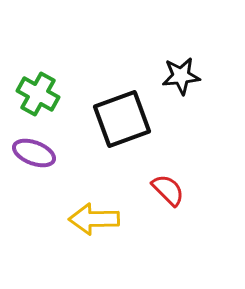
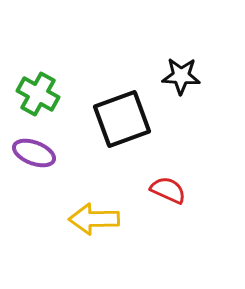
black star: rotated 9 degrees clockwise
red semicircle: rotated 21 degrees counterclockwise
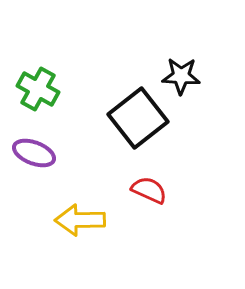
green cross: moved 5 px up
black square: moved 16 px right, 1 px up; rotated 18 degrees counterclockwise
red semicircle: moved 19 px left
yellow arrow: moved 14 px left, 1 px down
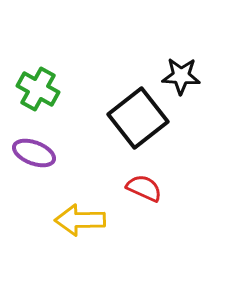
red semicircle: moved 5 px left, 2 px up
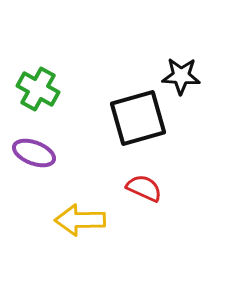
black square: rotated 22 degrees clockwise
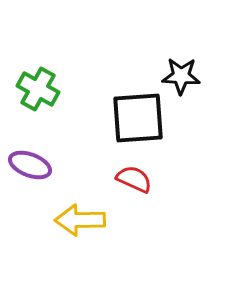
black square: rotated 12 degrees clockwise
purple ellipse: moved 4 px left, 12 px down
red semicircle: moved 10 px left, 9 px up
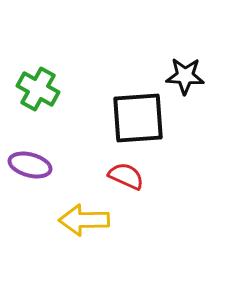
black star: moved 4 px right
purple ellipse: rotated 6 degrees counterclockwise
red semicircle: moved 8 px left, 3 px up
yellow arrow: moved 4 px right
